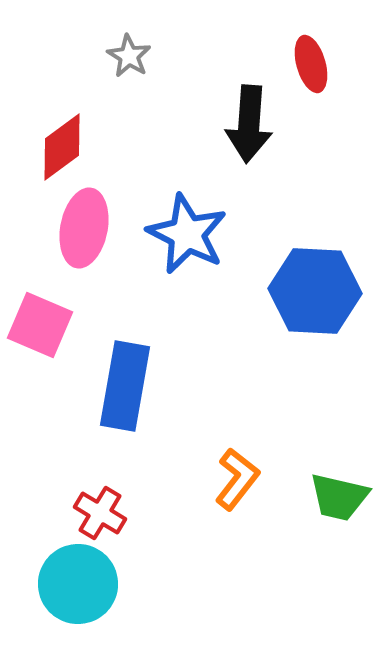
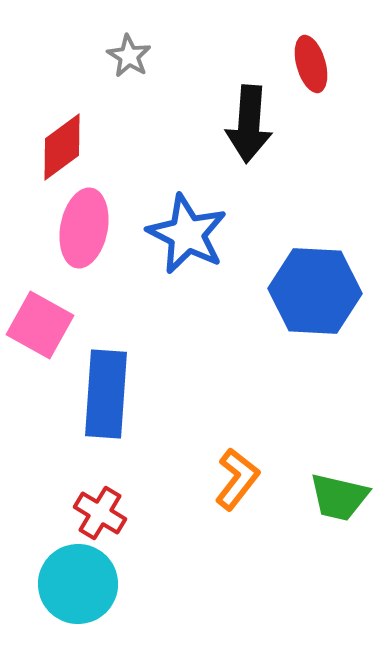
pink square: rotated 6 degrees clockwise
blue rectangle: moved 19 px left, 8 px down; rotated 6 degrees counterclockwise
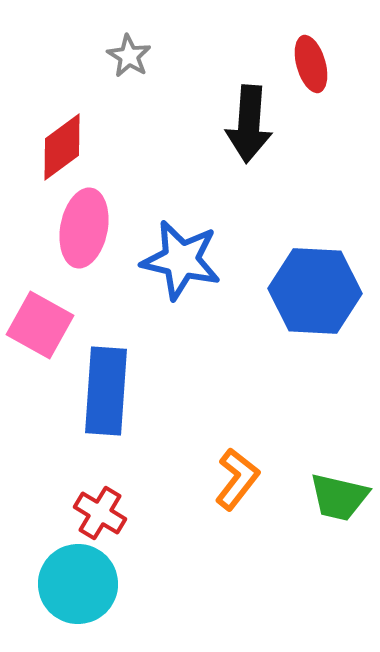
blue star: moved 6 px left, 26 px down; rotated 14 degrees counterclockwise
blue rectangle: moved 3 px up
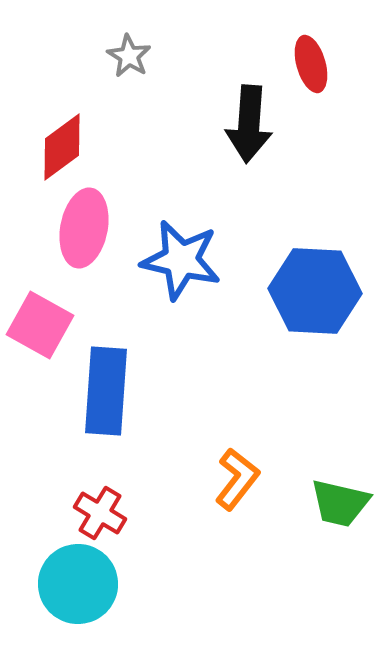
green trapezoid: moved 1 px right, 6 px down
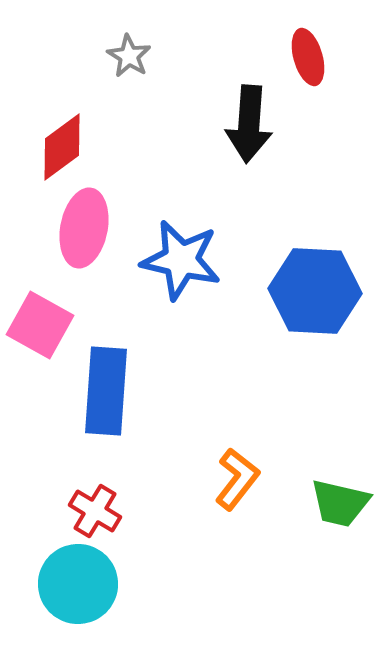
red ellipse: moved 3 px left, 7 px up
red cross: moved 5 px left, 2 px up
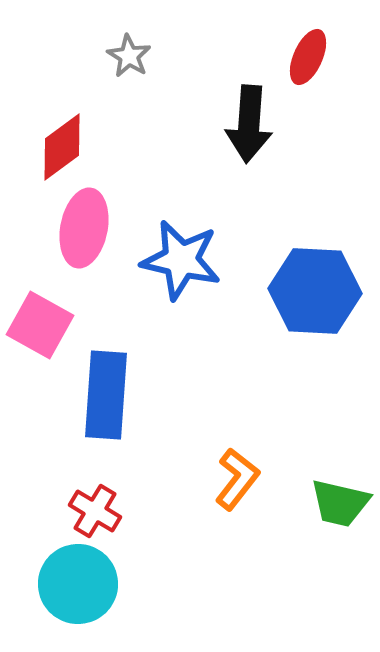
red ellipse: rotated 40 degrees clockwise
blue rectangle: moved 4 px down
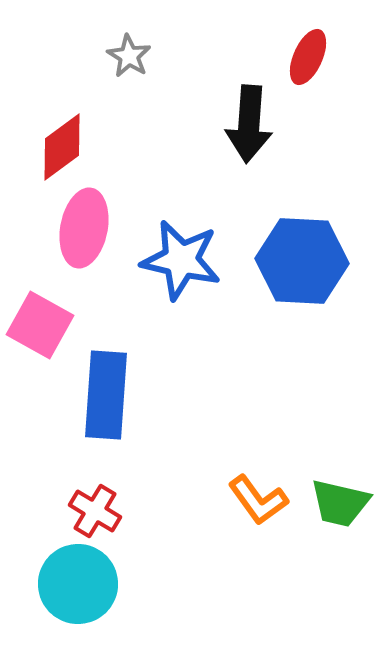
blue hexagon: moved 13 px left, 30 px up
orange L-shape: moved 21 px right, 21 px down; rotated 106 degrees clockwise
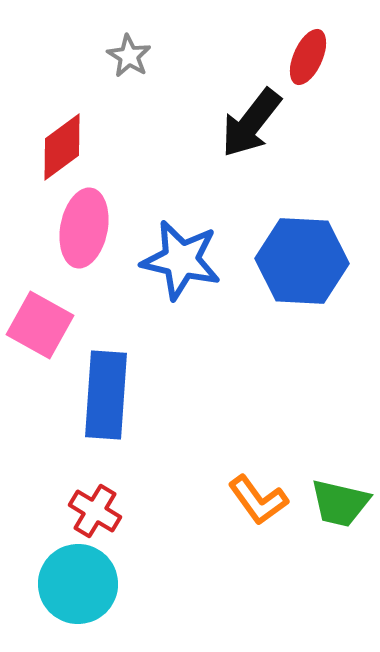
black arrow: moved 2 px right, 1 px up; rotated 34 degrees clockwise
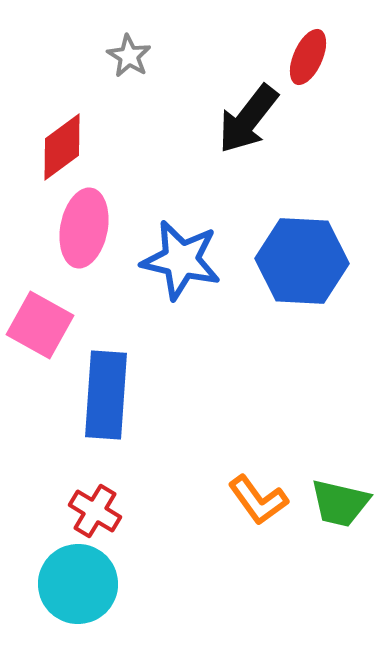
black arrow: moved 3 px left, 4 px up
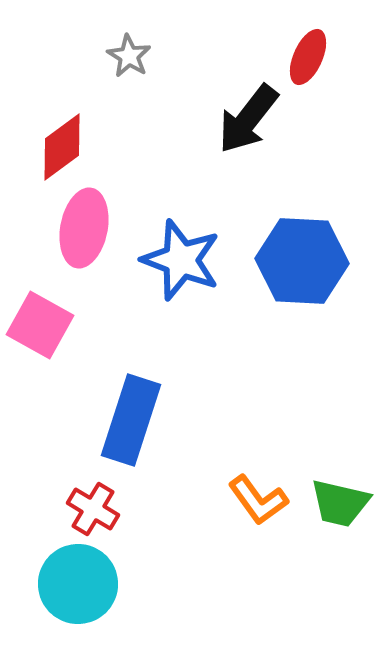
blue star: rotated 8 degrees clockwise
blue rectangle: moved 25 px right, 25 px down; rotated 14 degrees clockwise
red cross: moved 2 px left, 2 px up
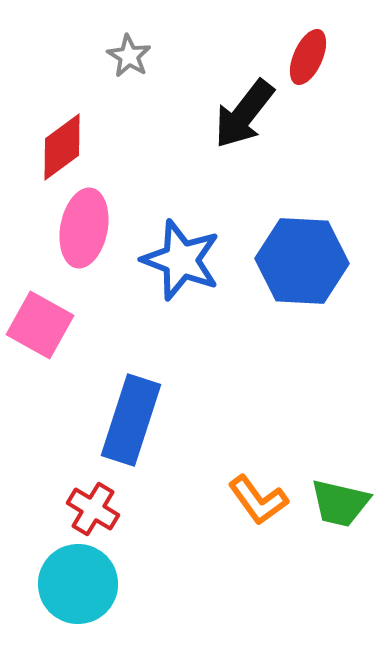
black arrow: moved 4 px left, 5 px up
